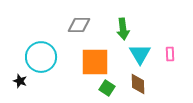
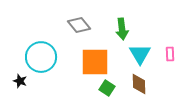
gray diamond: rotated 50 degrees clockwise
green arrow: moved 1 px left
brown diamond: moved 1 px right
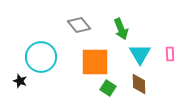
green arrow: moved 1 px left; rotated 15 degrees counterclockwise
green square: moved 1 px right
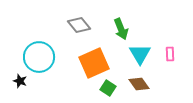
cyan circle: moved 2 px left
orange square: moved 1 px left, 1 px down; rotated 24 degrees counterclockwise
brown diamond: rotated 35 degrees counterclockwise
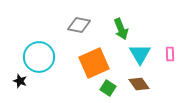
gray diamond: rotated 40 degrees counterclockwise
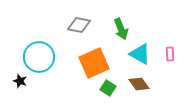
cyan triangle: rotated 30 degrees counterclockwise
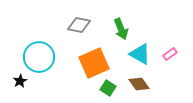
pink rectangle: rotated 56 degrees clockwise
black star: rotated 24 degrees clockwise
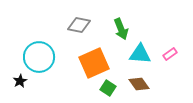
cyan triangle: rotated 25 degrees counterclockwise
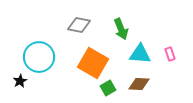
pink rectangle: rotated 72 degrees counterclockwise
orange square: moved 1 px left; rotated 36 degrees counterclockwise
brown diamond: rotated 50 degrees counterclockwise
green square: rotated 28 degrees clockwise
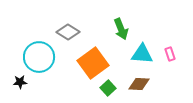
gray diamond: moved 11 px left, 7 px down; rotated 20 degrees clockwise
cyan triangle: moved 2 px right
orange square: rotated 24 degrees clockwise
black star: moved 1 px down; rotated 24 degrees clockwise
green square: rotated 14 degrees counterclockwise
